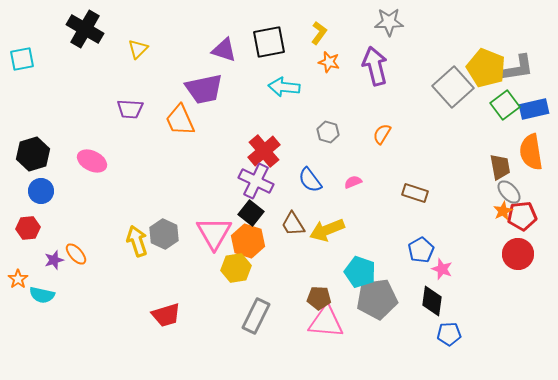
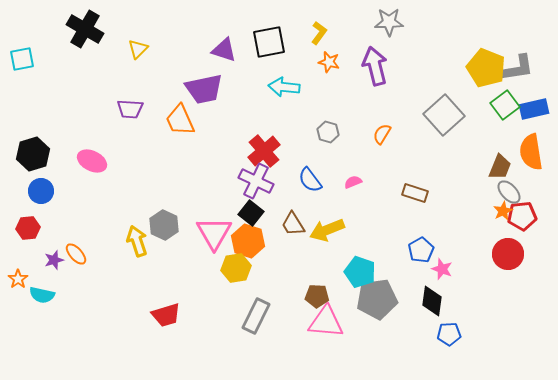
gray square at (453, 87): moved 9 px left, 28 px down
brown trapezoid at (500, 167): rotated 32 degrees clockwise
gray hexagon at (164, 234): moved 9 px up
red circle at (518, 254): moved 10 px left
brown pentagon at (319, 298): moved 2 px left, 2 px up
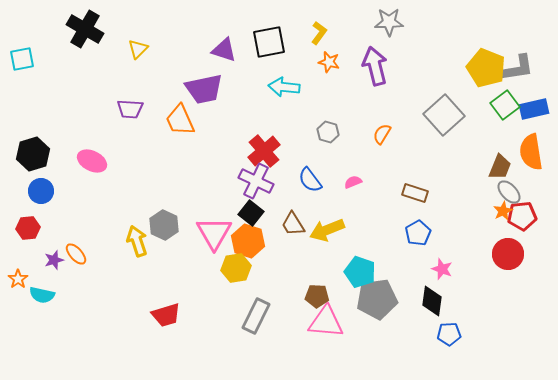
blue pentagon at (421, 250): moved 3 px left, 17 px up
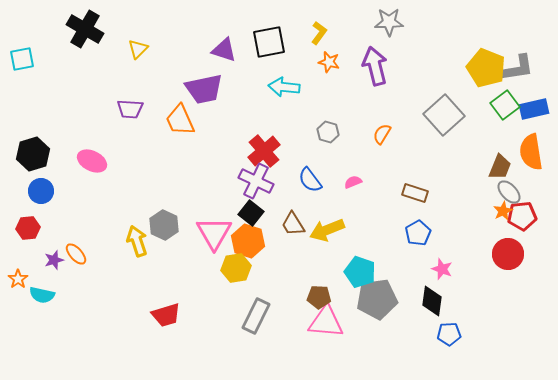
brown pentagon at (317, 296): moved 2 px right, 1 px down
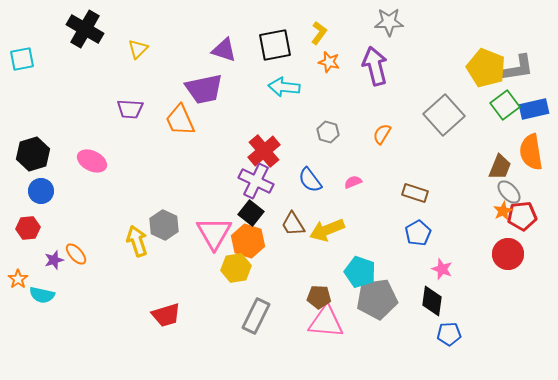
black square at (269, 42): moved 6 px right, 3 px down
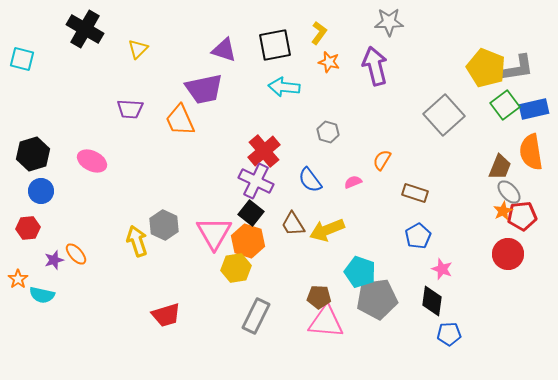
cyan square at (22, 59): rotated 25 degrees clockwise
orange semicircle at (382, 134): moved 26 px down
blue pentagon at (418, 233): moved 3 px down
